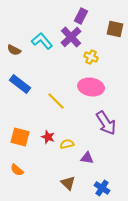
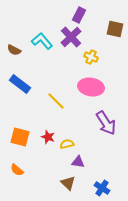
purple rectangle: moved 2 px left, 1 px up
purple triangle: moved 9 px left, 4 px down
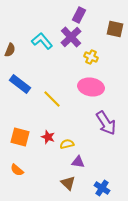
brown semicircle: moved 4 px left; rotated 96 degrees counterclockwise
yellow line: moved 4 px left, 2 px up
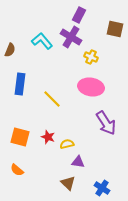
purple cross: rotated 15 degrees counterclockwise
blue rectangle: rotated 60 degrees clockwise
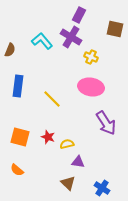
blue rectangle: moved 2 px left, 2 px down
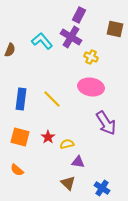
blue rectangle: moved 3 px right, 13 px down
red star: rotated 16 degrees clockwise
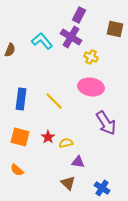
yellow line: moved 2 px right, 2 px down
yellow semicircle: moved 1 px left, 1 px up
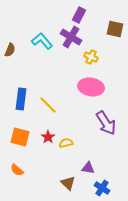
yellow line: moved 6 px left, 4 px down
purple triangle: moved 10 px right, 6 px down
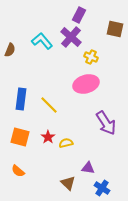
purple cross: rotated 10 degrees clockwise
pink ellipse: moved 5 px left, 3 px up; rotated 25 degrees counterclockwise
yellow line: moved 1 px right
orange semicircle: moved 1 px right, 1 px down
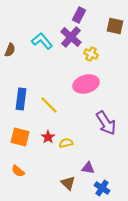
brown square: moved 3 px up
yellow cross: moved 3 px up
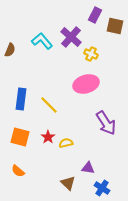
purple rectangle: moved 16 px right
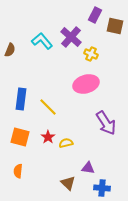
yellow line: moved 1 px left, 2 px down
orange semicircle: rotated 56 degrees clockwise
blue cross: rotated 28 degrees counterclockwise
